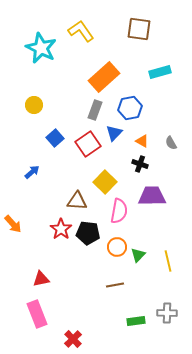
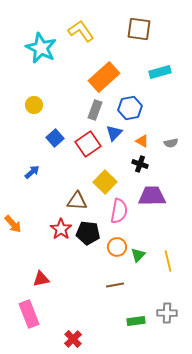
gray semicircle: rotated 72 degrees counterclockwise
pink rectangle: moved 8 px left
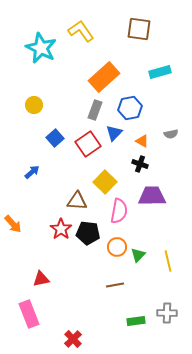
gray semicircle: moved 9 px up
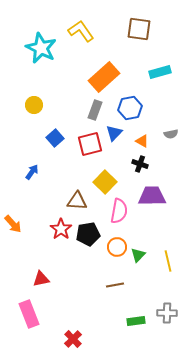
red square: moved 2 px right; rotated 20 degrees clockwise
blue arrow: rotated 14 degrees counterclockwise
black pentagon: moved 1 px down; rotated 15 degrees counterclockwise
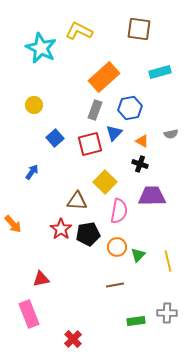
yellow L-shape: moved 2 px left; rotated 28 degrees counterclockwise
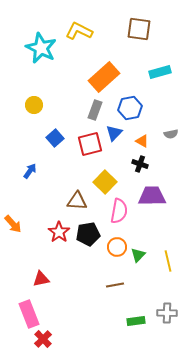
blue arrow: moved 2 px left, 1 px up
red star: moved 2 px left, 3 px down
red cross: moved 30 px left
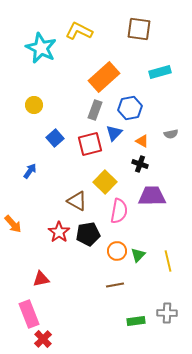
brown triangle: rotated 25 degrees clockwise
orange circle: moved 4 px down
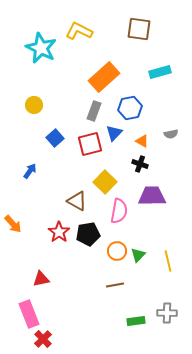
gray rectangle: moved 1 px left, 1 px down
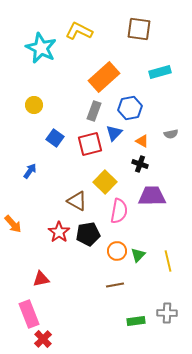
blue square: rotated 12 degrees counterclockwise
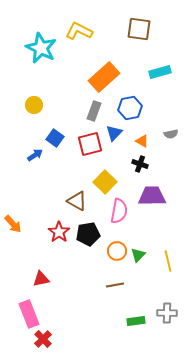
blue arrow: moved 5 px right, 16 px up; rotated 21 degrees clockwise
